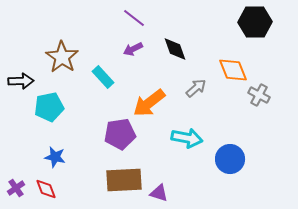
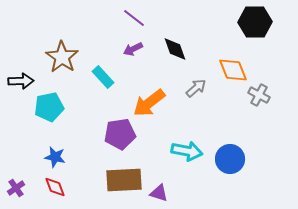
cyan arrow: moved 13 px down
red diamond: moved 9 px right, 2 px up
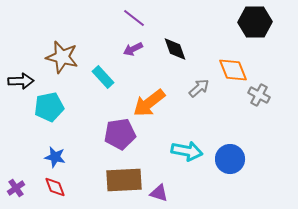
brown star: rotated 20 degrees counterclockwise
gray arrow: moved 3 px right
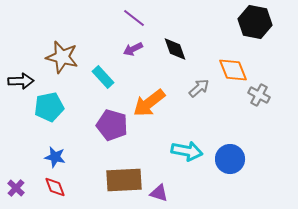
black hexagon: rotated 12 degrees clockwise
purple pentagon: moved 8 px left, 9 px up; rotated 24 degrees clockwise
purple cross: rotated 12 degrees counterclockwise
